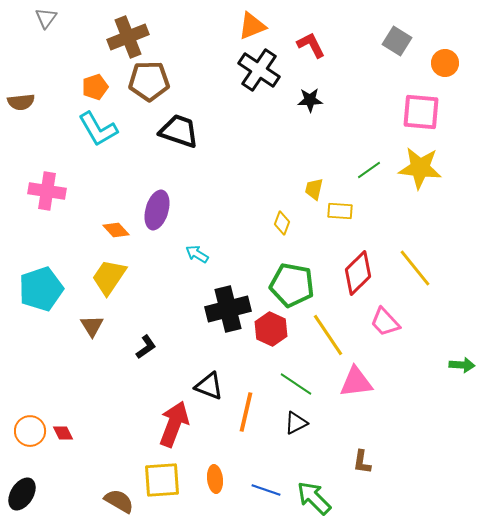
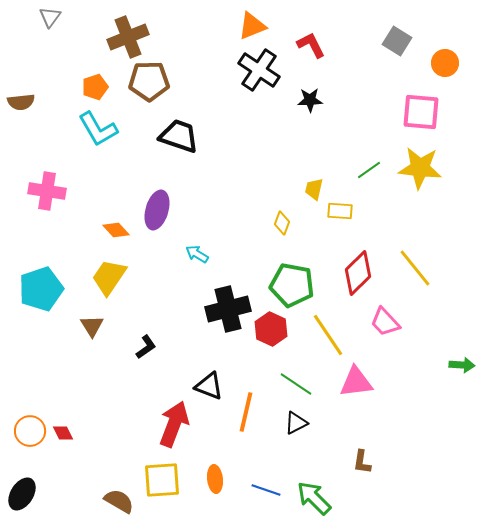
gray triangle at (46, 18): moved 4 px right, 1 px up
black trapezoid at (179, 131): moved 5 px down
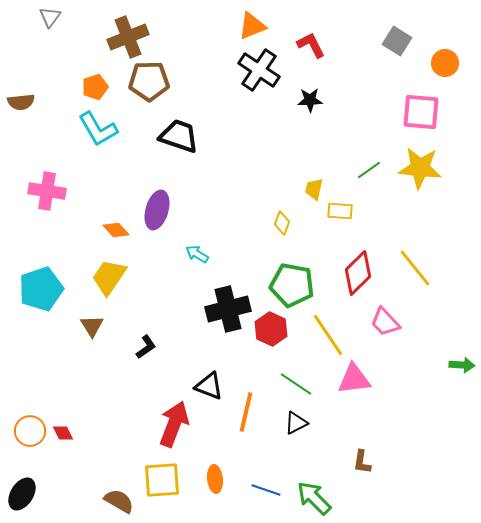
pink triangle at (356, 382): moved 2 px left, 3 px up
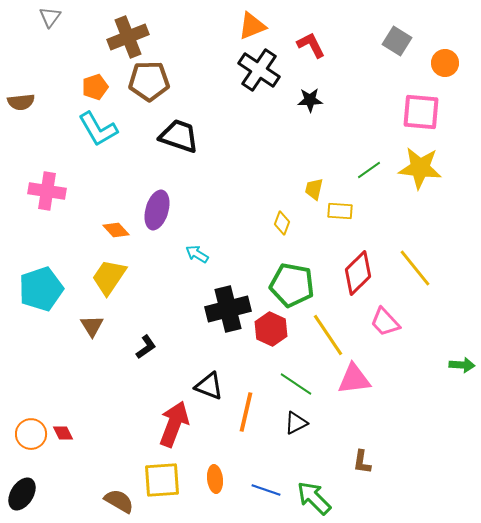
orange circle at (30, 431): moved 1 px right, 3 px down
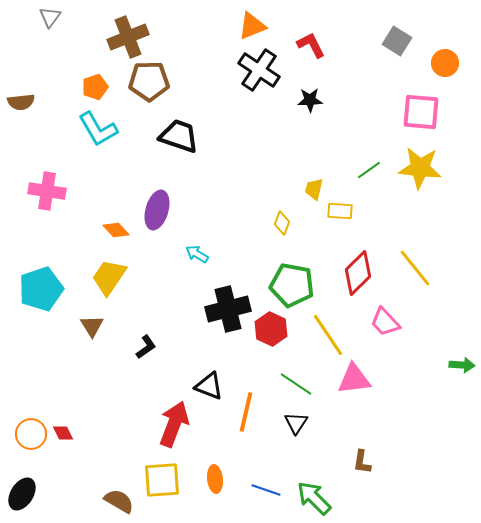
black triangle at (296, 423): rotated 30 degrees counterclockwise
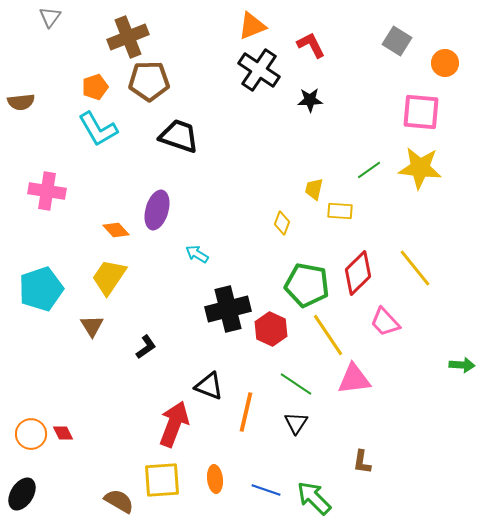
green pentagon at (292, 285): moved 15 px right
